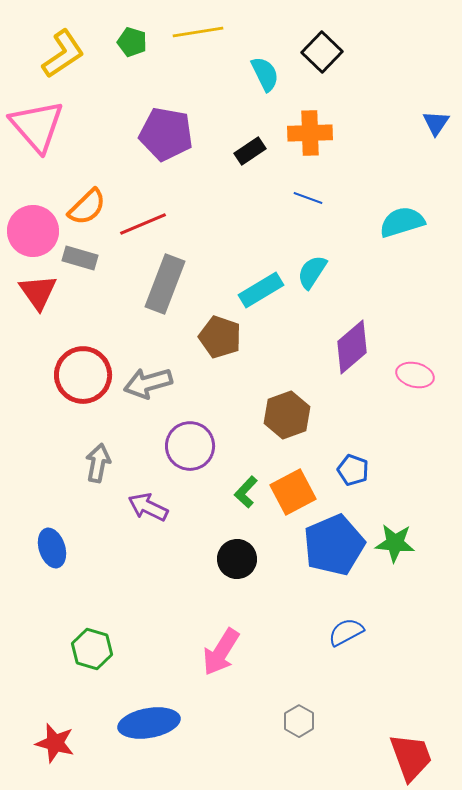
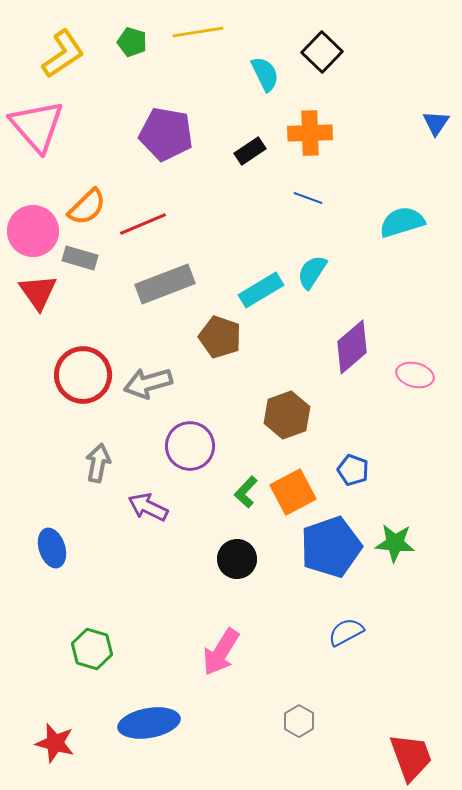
gray rectangle at (165, 284): rotated 48 degrees clockwise
blue pentagon at (334, 545): moved 3 px left, 2 px down; rotated 4 degrees clockwise
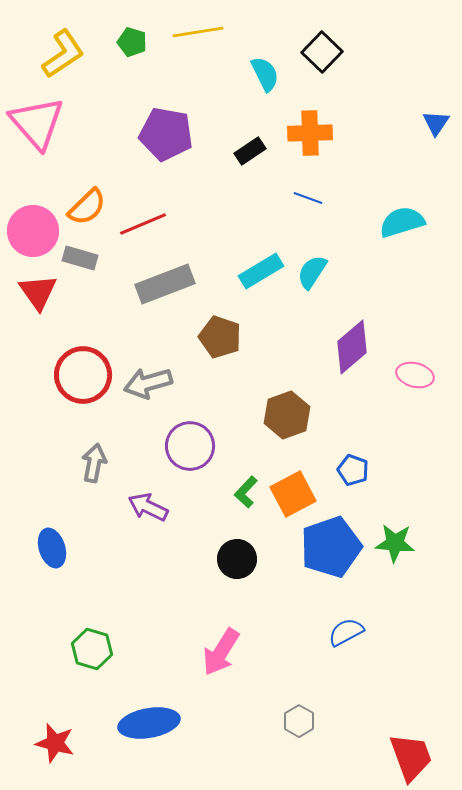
pink triangle at (37, 126): moved 3 px up
cyan rectangle at (261, 290): moved 19 px up
gray arrow at (98, 463): moved 4 px left
orange square at (293, 492): moved 2 px down
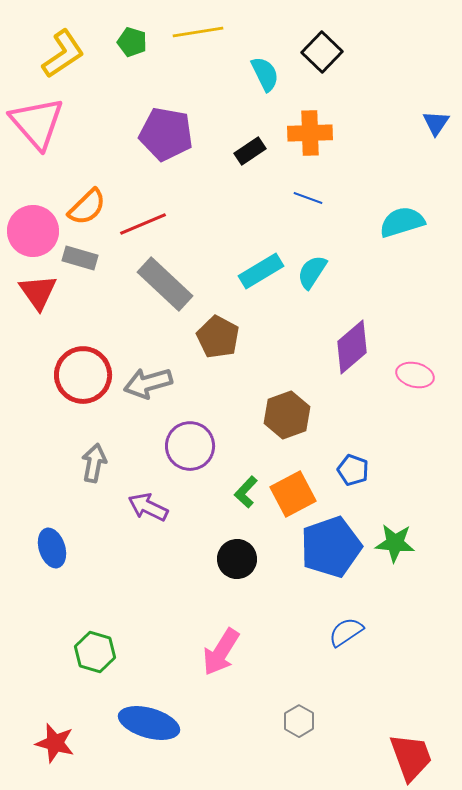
gray rectangle at (165, 284): rotated 64 degrees clockwise
brown pentagon at (220, 337): moved 2 px left; rotated 9 degrees clockwise
blue semicircle at (346, 632): rotated 6 degrees counterclockwise
green hexagon at (92, 649): moved 3 px right, 3 px down
blue ellipse at (149, 723): rotated 26 degrees clockwise
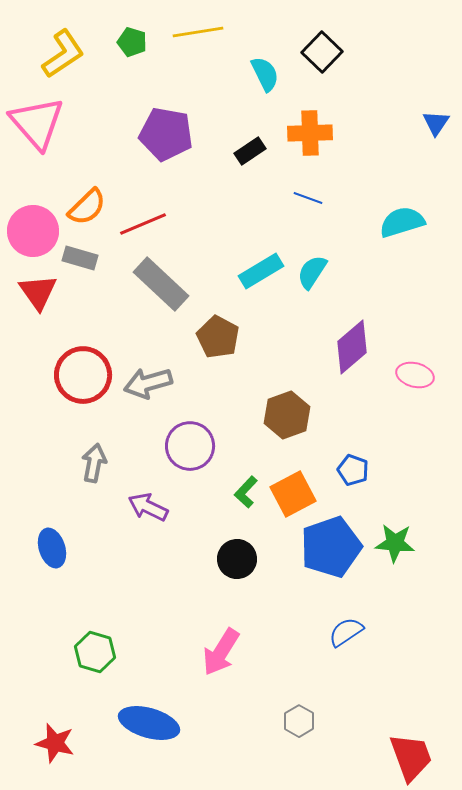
gray rectangle at (165, 284): moved 4 px left
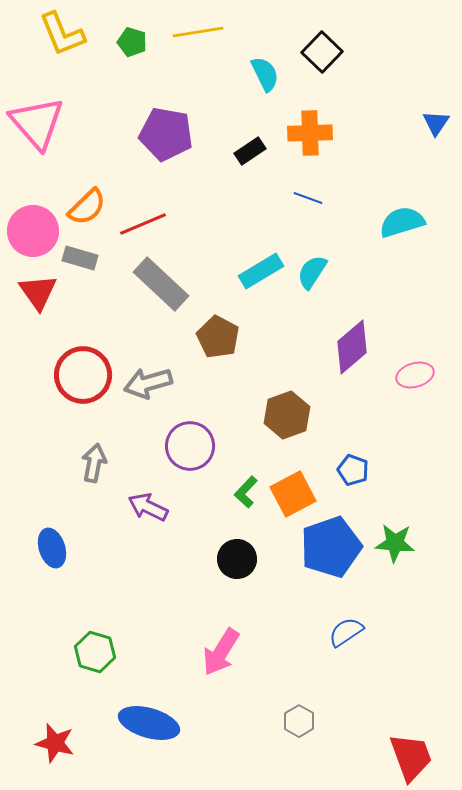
yellow L-shape at (63, 54): moved 1 px left, 20 px up; rotated 102 degrees clockwise
pink ellipse at (415, 375): rotated 30 degrees counterclockwise
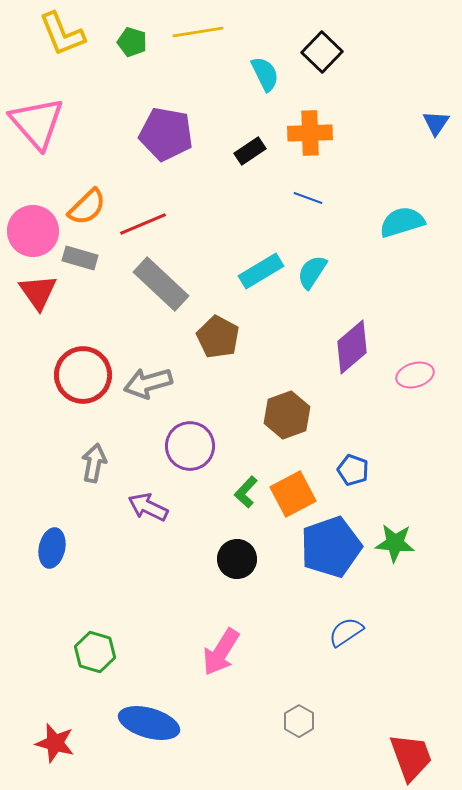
blue ellipse at (52, 548): rotated 30 degrees clockwise
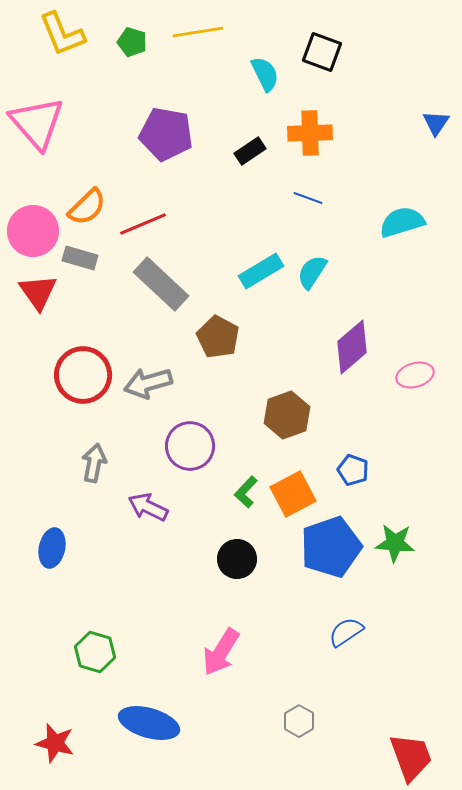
black square at (322, 52): rotated 24 degrees counterclockwise
